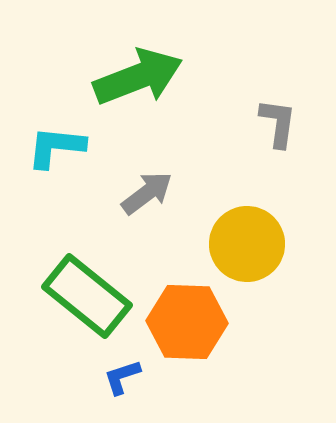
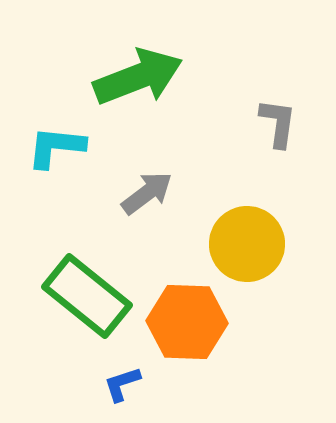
blue L-shape: moved 7 px down
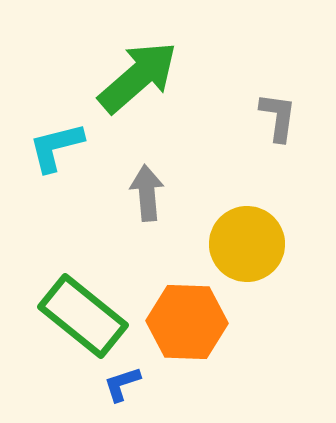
green arrow: rotated 20 degrees counterclockwise
gray L-shape: moved 6 px up
cyan L-shape: rotated 20 degrees counterclockwise
gray arrow: rotated 58 degrees counterclockwise
green rectangle: moved 4 px left, 20 px down
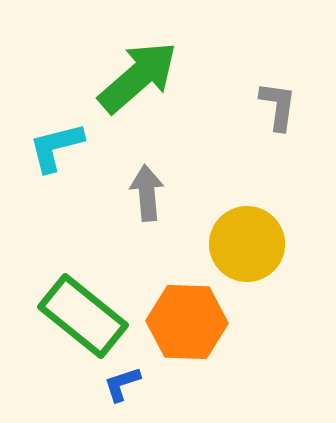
gray L-shape: moved 11 px up
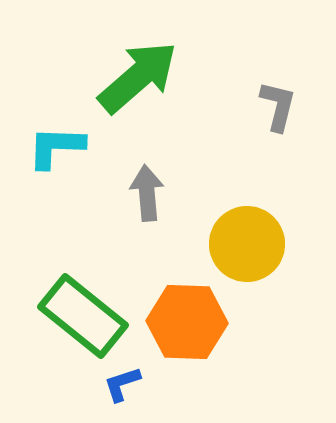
gray L-shape: rotated 6 degrees clockwise
cyan L-shape: rotated 16 degrees clockwise
